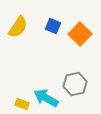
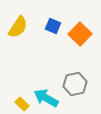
yellow rectangle: rotated 24 degrees clockwise
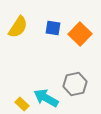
blue square: moved 2 px down; rotated 14 degrees counterclockwise
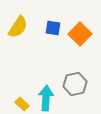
cyan arrow: rotated 65 degrees clockwise
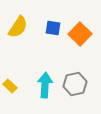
cyan arrow: moved 1 px left, 13 px up
yellow rectangle: moved 12 px left, 18 px up
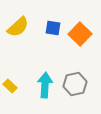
yellow semicircle: rotated 15 degrees clockwise
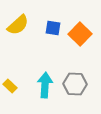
yellow semicircle: moved 2 px up
gray hexagon: rotated 15 degrees clockwise
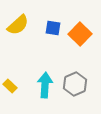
gray hexagon: rotated 25 degrees counterclockwise
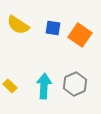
yellow semicircle: rotated 75 degrees clockwise
orange square: moved 1 px down; rotated 10 degrees counterclockwise
cyan arrow: moved 1 px left, 1 px down
